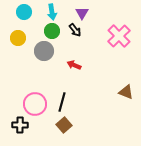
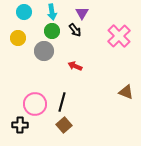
red arrow: moved 1 px right, 1 px down
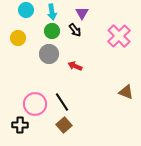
cyan circle: moved 2 px right, 2 px up
gray circle: moved 5 px right, 3 px down
black line: rotated 48 degrees counterclockwise
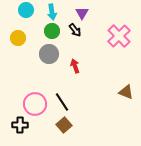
red arrow: rotated 48 degrees clockwise
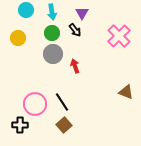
green circle: moved 2 px down
gray circle: moved 4 px right
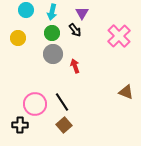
cyan arrow: rotated 21 degrees clockwise
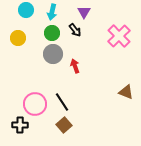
purple triangle: moved 2 px right, 1 px up
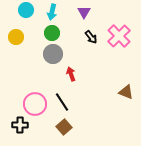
black arrow: moved 16 px right, 7 px down
yellow circle: moved 2 px left, 1 px up
red arrow: moved 4 px left, 8 px down
brown square: moved 2 px down
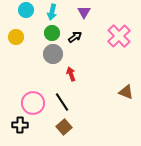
black arrow: moved 16 px left; rotated 88 degrees counterclockwise
pink circle: moved 2 px left, 1 px up
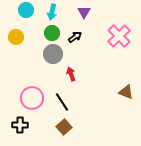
pink circle: moved 1 px left, 5 px up
